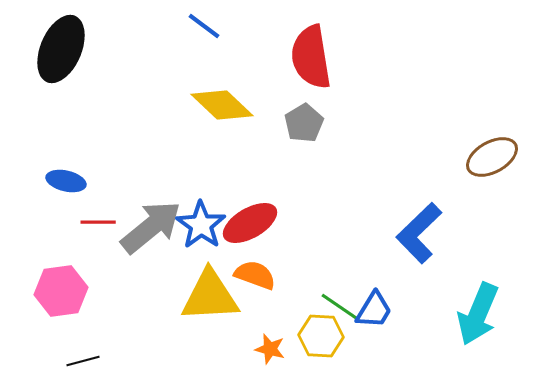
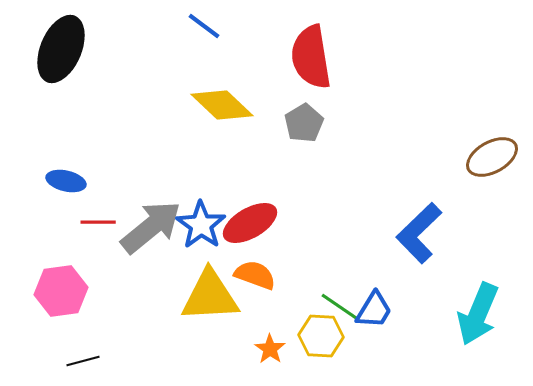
orange star: rotated 20 degrees clockwise
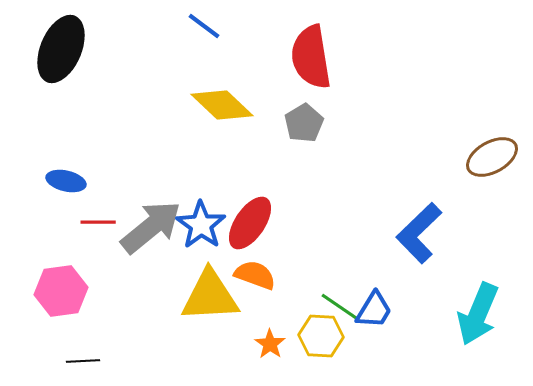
red ellipse: rotated 26 degrees counterclockwise
orange star: moved 5 px up
black line: rotated 12 degrees clockwise
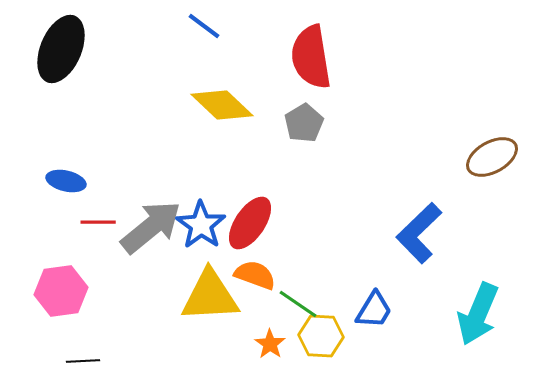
green line: moved 42 px left, 3 px up
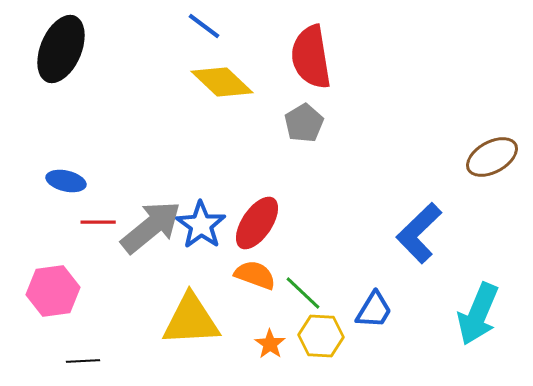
yellow diamond: moved 23 px up
red ellipse: moved 7 px right
pink hexagon: moved 8 px left
yellow triangle: moved 19 px left, 24 px down
green line: moved 5 px right, 11 px up; rotated 9 degrees clockwise
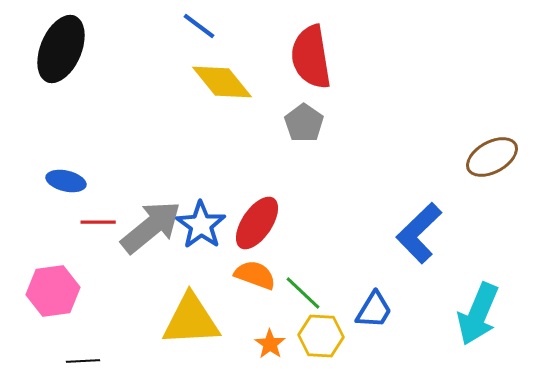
blue line: moved 5 px left
yellow diamond: rotated 8 degrees clockwise
gray pentagon: rotated 6 degrees counterclockwise
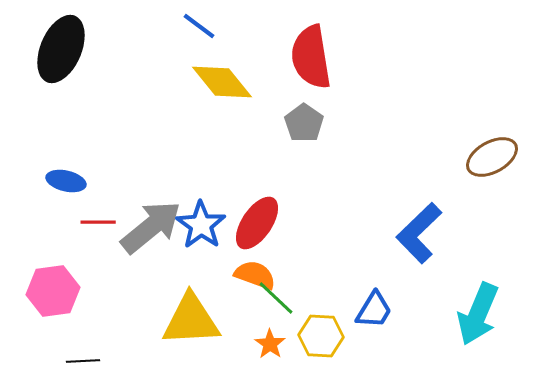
green line: moved 27 px left, 5 px down
